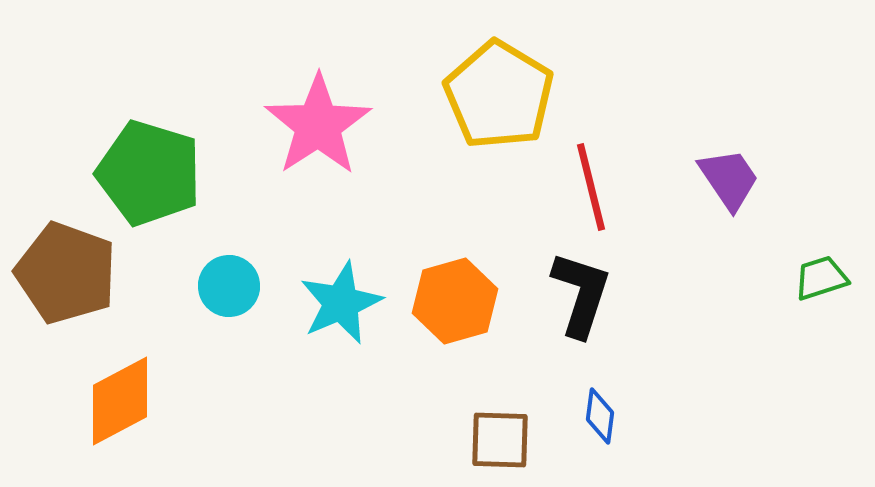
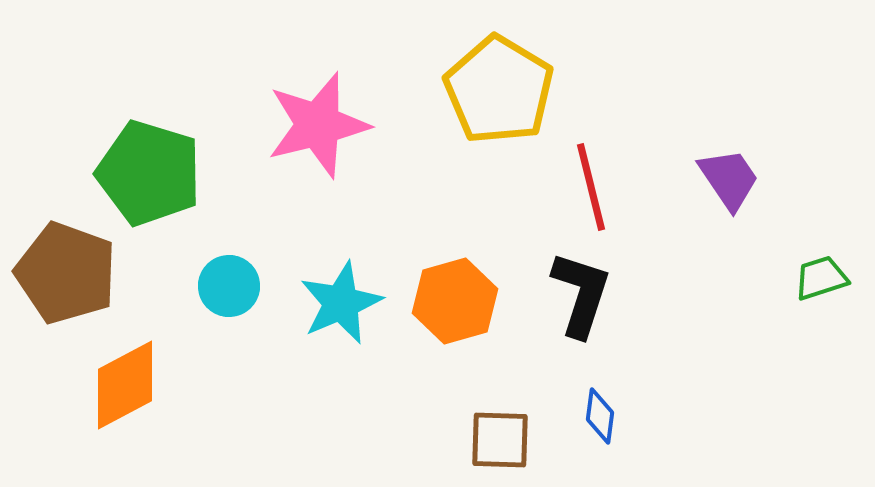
yellow pentagon: moved 5 px up
pink star: rotated 19 degrees clockwise
orange diamond: moved 5 px right, 16 px up
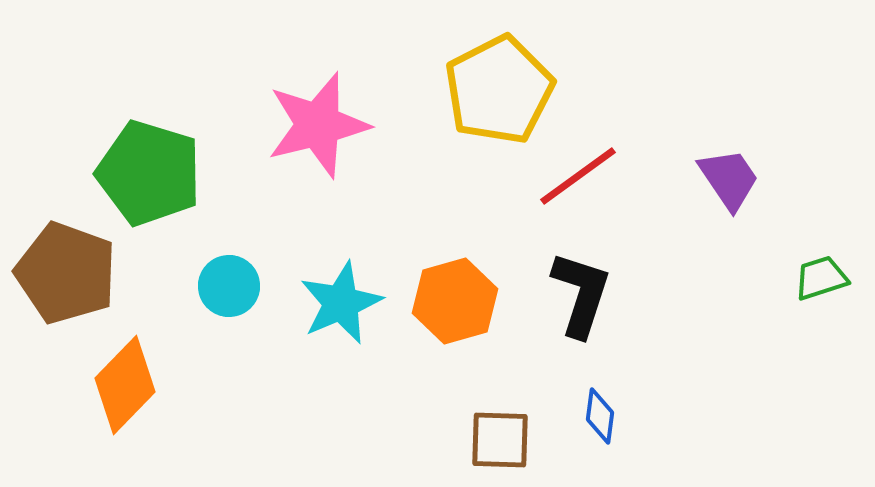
yellow pentagon: rotated 14 degrees clockwise
red line: moved 13 px left, 11 px up; rotated 68 degrees clockwise
orange diamond: rotated 18 degrees counterclockwise
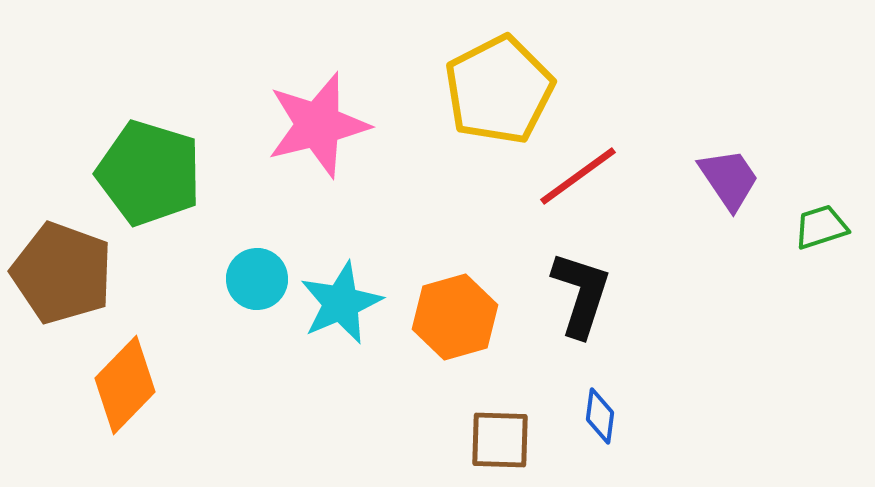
brown pentagon: moved 4 px left
green trapezoid: moved 51 px up
cyan circle: moved 28 px right, 7 px up
orange hexagon: moved 16 px down
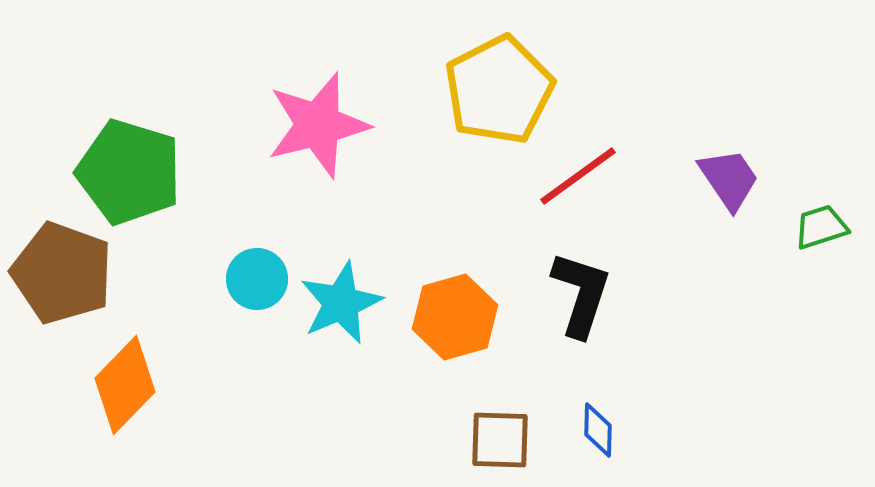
green pentagon: moved 20 px left, 1 px up
blue diamond: moved 2 px left, 14 px down; rotated 6 degrees counterclockwise
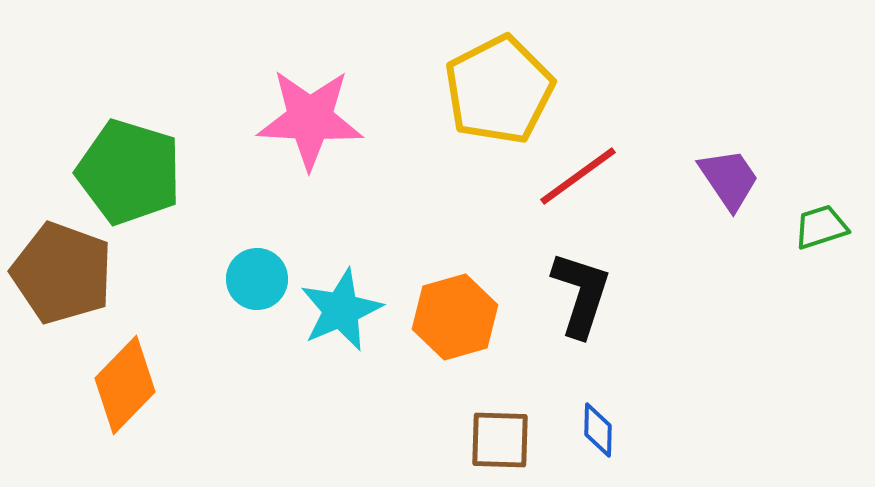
pink star: moved 8 px left, 6 px up; rotated 17 degrees clockwise
cyan star: moved 7 px down
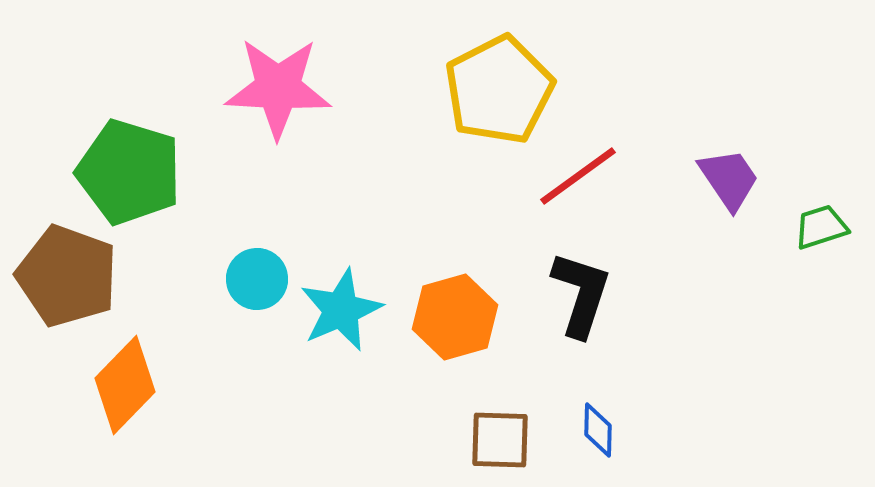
pink star: moved 32 px left, 31 px up
brown pentagon: moved 5 px right, 3 px down
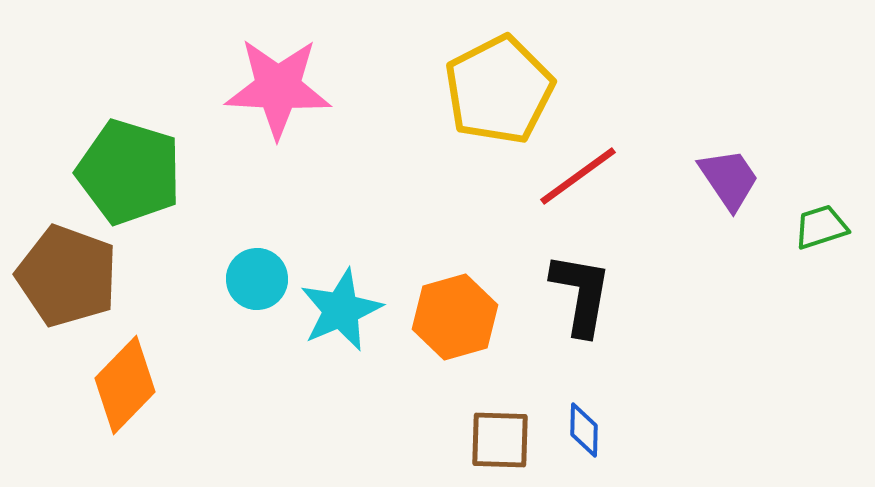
black L-shape: rotated 8 degrees counterclockwise
blue diamond: moved 14 px left
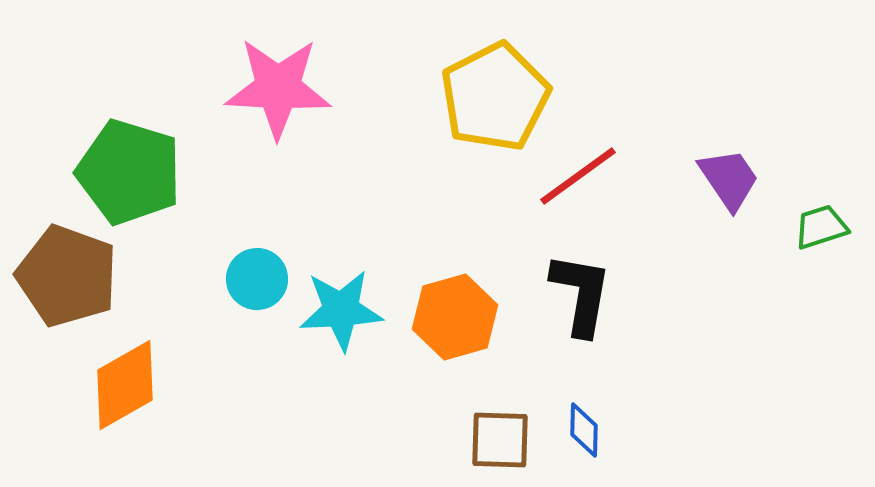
yellow pentagon: moved 4 px left, 7 px down
cyan star: rotated 20 degrees clockwise
orange diamond: rotated 16 degrees clockwise
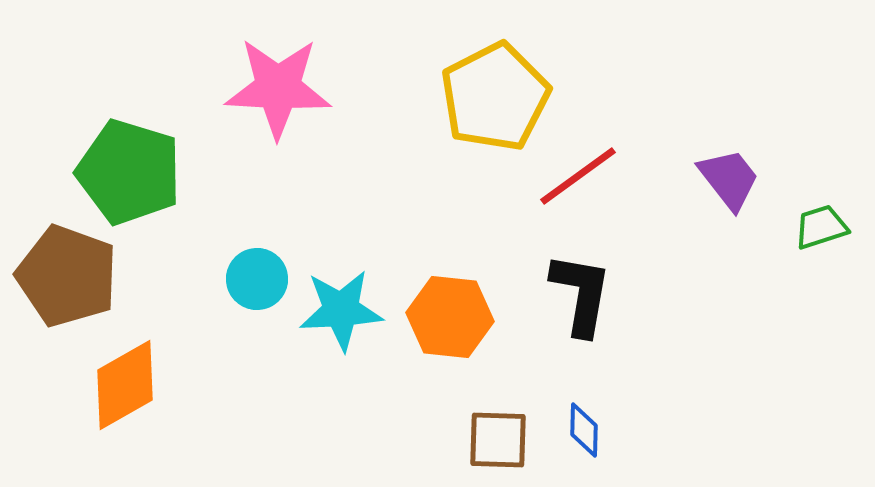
purple trapezoid: rotated 4 degrees counterclockwise
orange hexagon: moved 5 px left; rotated 22 degrees clockwise
brown square: moved 2 px left
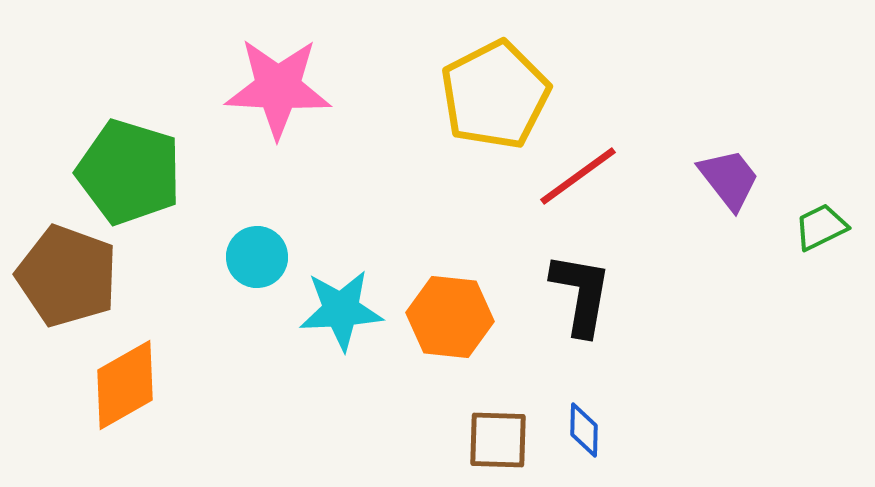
yellow pentagon: moved 2 px up
green trapezoid: rotated 8 degrees counterclockwise
cyan circle: moved 22 px up
